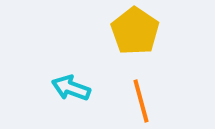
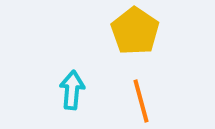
cyan arrow: moved 1 px right, 2 px down; rotated 75 degrees clockwise
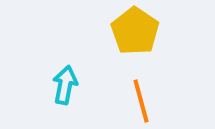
cyan arrow: moved 7 px left, 5 px up; rotated 6 degrees clockwise
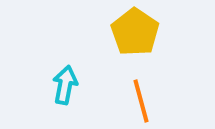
yellow pentagon: moved 1 px down
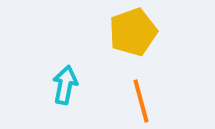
yellow pentagon: moved 2 px left; rotated 18 degrees clockwise
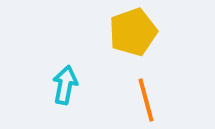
orange line: moved 5 px right, 1 px up
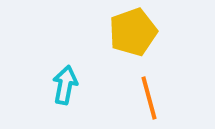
orange line: moved 3 px right, 2 px up
